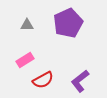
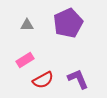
purple L-shape: moved 2 px left, 2 px up; rotated 105 degrees clockwise
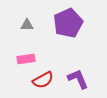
pink rectangle: moved 1 px right, 1 px up; rotated 24 degrees clockwise
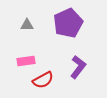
pink rectangle: moved 2 px down
purple L-shape: moved 12 px up; rotated 60 degrees clockwise
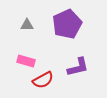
purple pentagon: moved 1 px left, 1 px down
pink rectangle: rotated 24 degrees clockwise
purple L-shape: rotated 40 degrees clockwise
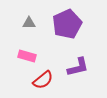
gray triangle: moved 2 px right, 2 px up
pink rectangle: moved 1 px right, 5 px up
red semicircle: rotated 10 degrees counterclockwise
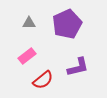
pink rectangle: rotated 54 degrees counterclockwise
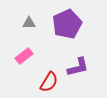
pink rectangle: moved 3 px left
red semicircle: moved 6 px right, 2 px down; rotated 20 degrees counterclockwise
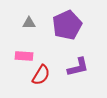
purple pentagon: moved 1 px down
pink rectangle: rotated 42 degrees clockwise
red semicircle: moved 8 px left, 7 px up
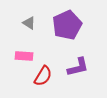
gray triangle: rotated 32 degrees clockwise
red semicircle: moved 2 px right, 1 px down
